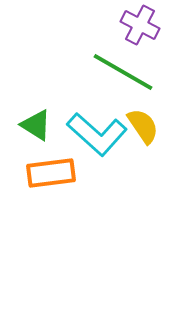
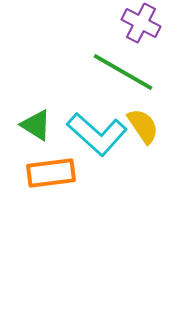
purple cross: moved 1 px right, 2 px up
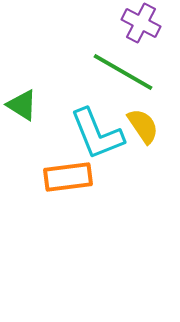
green triangle: moved 14 px left, 20 px up
cyan L-shape: rotated 26 degrees clockwise
orange rectangle: moved 17 px right, 4 px down
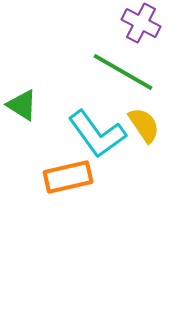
yellow semicircle: moved 1 px right, 1 px up
cyan L-shape: rotated 14 degrees counterclockwise
orange rectangle: rotated 6 degrees counterclockwise
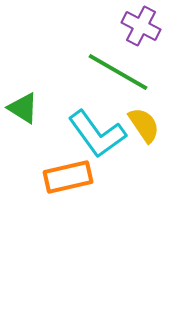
purple cross: moved 3 px down
green line: moved 5 px left
green triangle: moved 1 px right, 3 px down
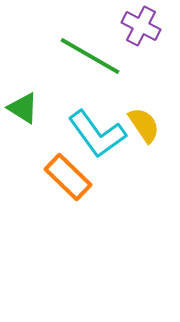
green line: moved 28 px left, 16 px up
orange rectangle: rotated 57 degrees clockwise
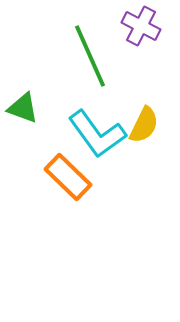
green line: rotated 36 degrees clockwise
green triangle: rotated 12 degrees counterclockwise
yellow semicircle: rotated 60 degrees clockwise
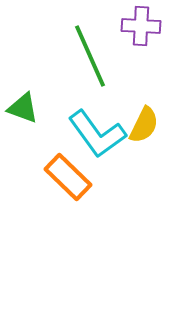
purple cross: rotated 24 degrees counterclockwise
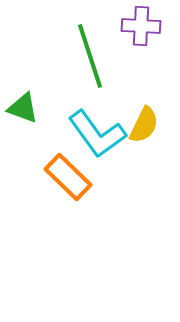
green line: rotated 6 degrees clockwise
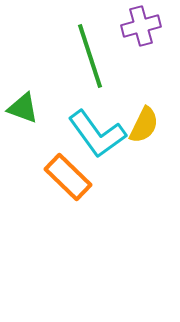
purple cross: rotated 18 degrees counterclockwise
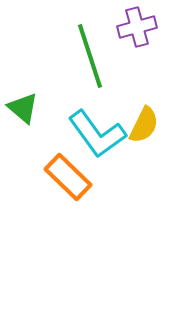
purple cross: moved 4 px left, 1 px down
green triangle: rotated 20 degrees clockwise
